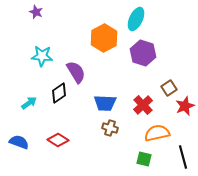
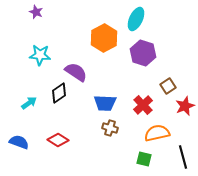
cyan star: moved 2 px left, 1 px up
purple semicircle: rotated 25 degrees counterclockwise
brown square: moved 1 px left, 2 px up
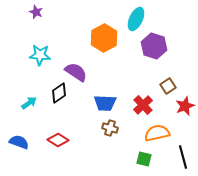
purple hexagon: moved 11 px right, 7 px up
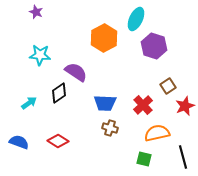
red diamond: moved 1 px down
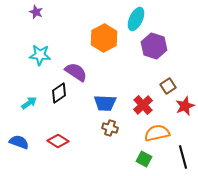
green square: rotated 14 degrees clockwise
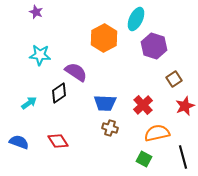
brown square: moved 6 px right, 7 px up
red diamond: rotated 25 degrees clockwise
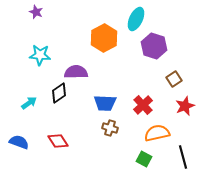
purple semicircle: rotated 35 degrees counterclockwise
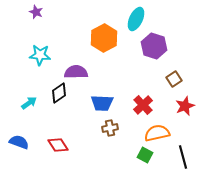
blue trapezoid: moved 3 px left
brown cross: rotated 28 degrees counterclockwise
red diamond: moved 4 px down
green square: moved 1 px right, 4 px up
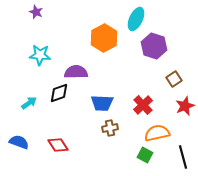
black diamond: rotated 15 degrees clockwise
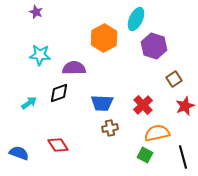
purple semicircle: moved 2 px left, 4 px up
blue semicircle: moved 11 px down
